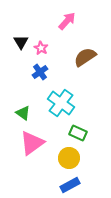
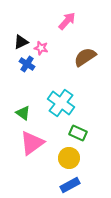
black triangle: rotated 35 degrees clockwise
pink star: rotated 16 degrees counterclockwise
blue cross: moved 13 px left, 8 px up; rotated 21 degrees counterclockwise
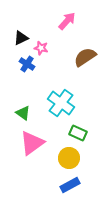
black triangle: moved 4 px up
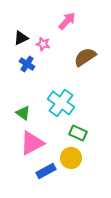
pink star: moved 2 px right, 4 px up
pink triangle: rotated 8 degrees clockwise
yellow circle: moved 2 px right
blue rectangle: moved 24 px left, 14 px up
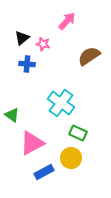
black triangle: moved 1 px right; rotated 14 degrees counterclockwise
brown semicircle: moved 4 px right, 1 px up
blue cross: rotated 28 degrees counterclockwise
green triangle: moved 11 px left, 2 px down
blue rectangle: moved 2 px left, 1 px down
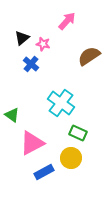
blue cross: moved 4 px right; rotated 35 degrees clockwise
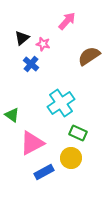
cyan cross: rotated 20 degrees clockwise
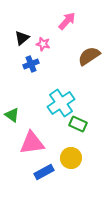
blue cross: rotated 28 degrees clockwise
green rectangle: moved 9 px up
pink triangle: rotated 20 degrees clockwise
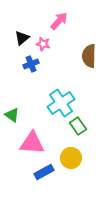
pink arrow: moved 8 px left
brown semicircle: rotated 55 degrees counterclockwise
green rectangle: moved 2 px down; rotated 30 degrees clockwise
pink triangle: rotated 12 degrees clockwise
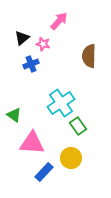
green triangle: moved 2 px right
blue rectangle: rotated 18 degrees counterclockwise
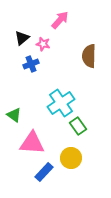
pink arrow: moved 1 px right, 1 px up
